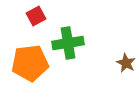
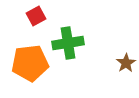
brown star: rotated 12 degrees clockwise
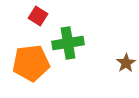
red square: moved 2 px right; rotated 30 degrees counterclockwise
orange pentagon: moved 1 px right
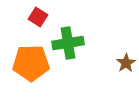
red square: moved 1 px down
orange pentagon: rotated 6 degrees clockwise
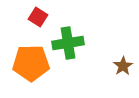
brown star: moved 3 px left, 3 px down
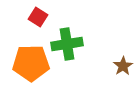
green cross: moved 1 px left, 1 px down
